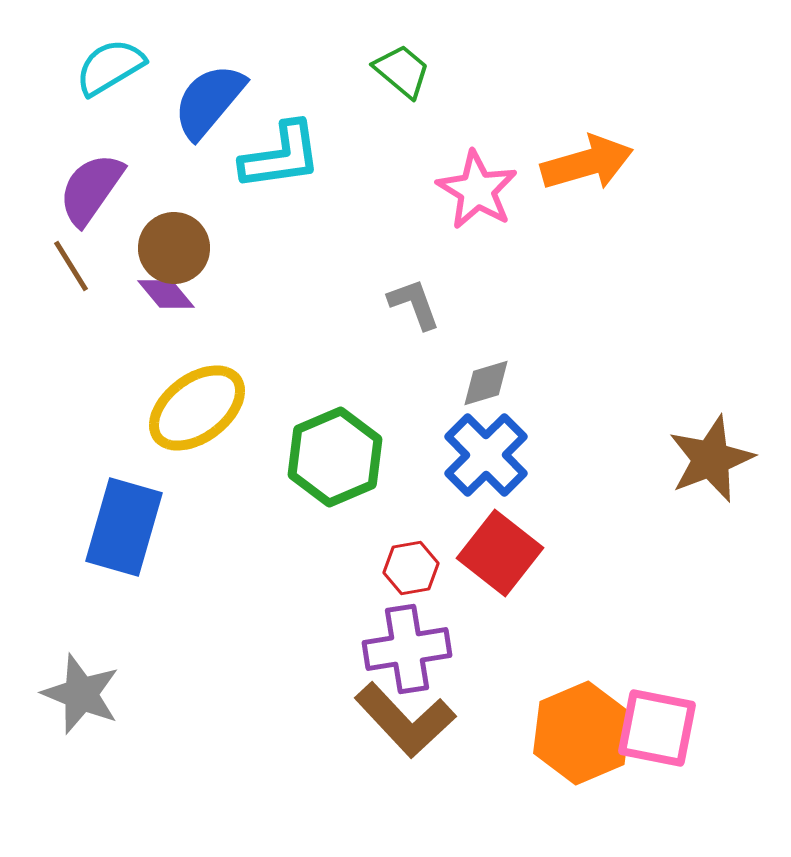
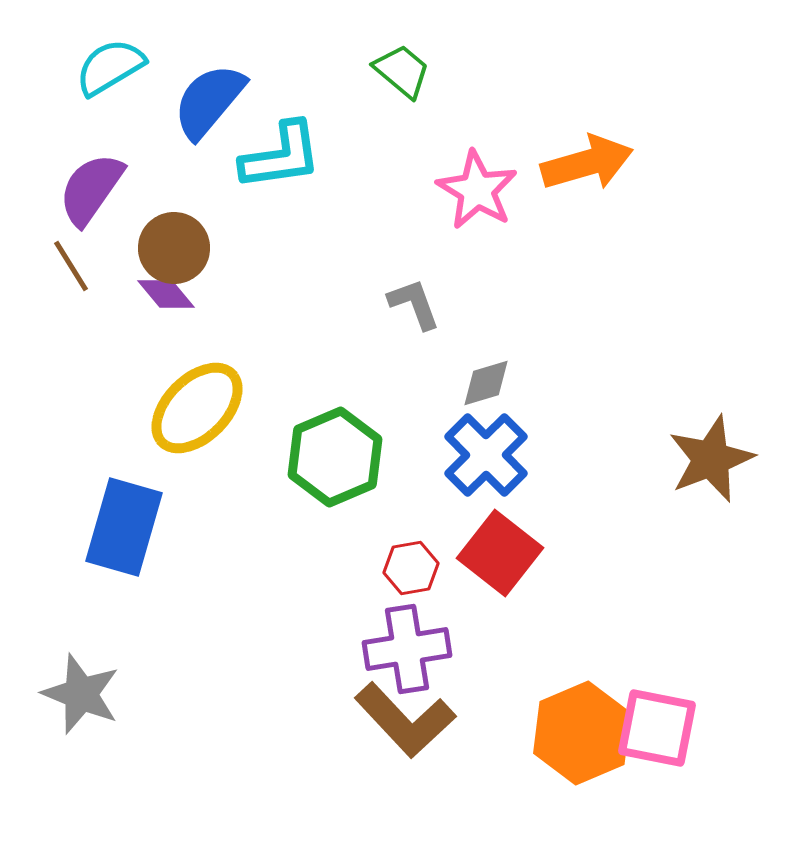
yellow ellipse: rotated 8 degrees counterclockwise
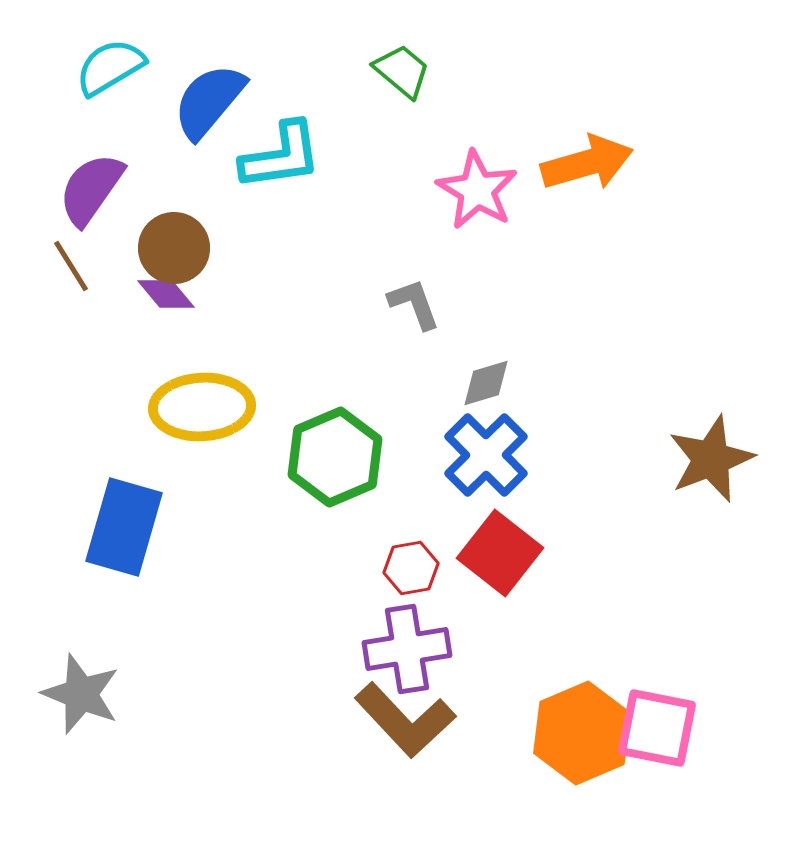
yellow ellipse: moved 5 px right, 1 px up; rotated 42 degrees clockwise
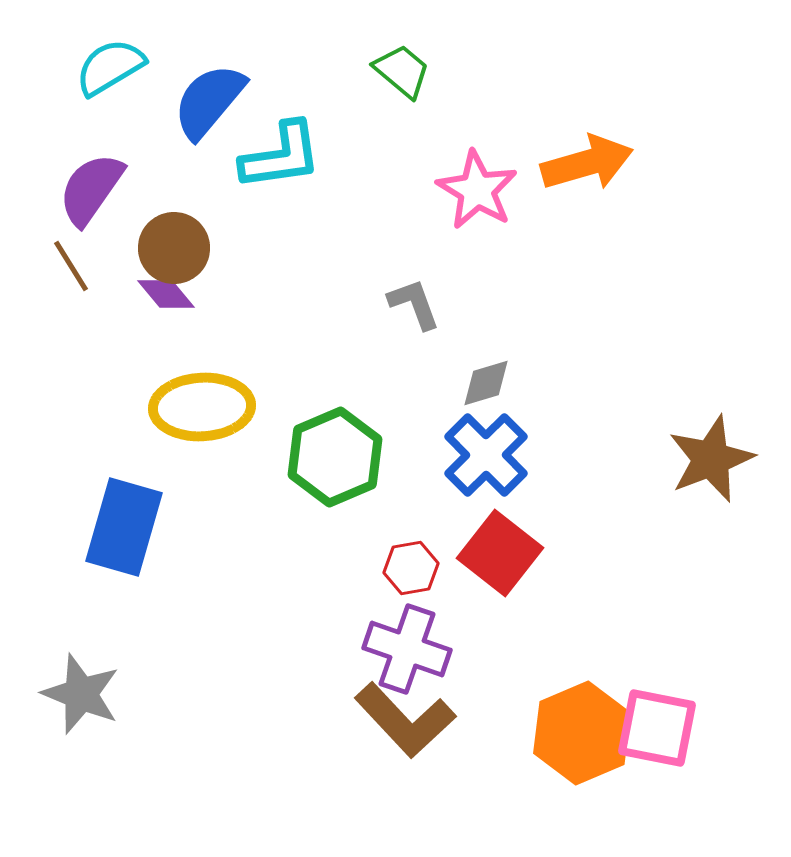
purple cross: rotated 28 degrees clockwise
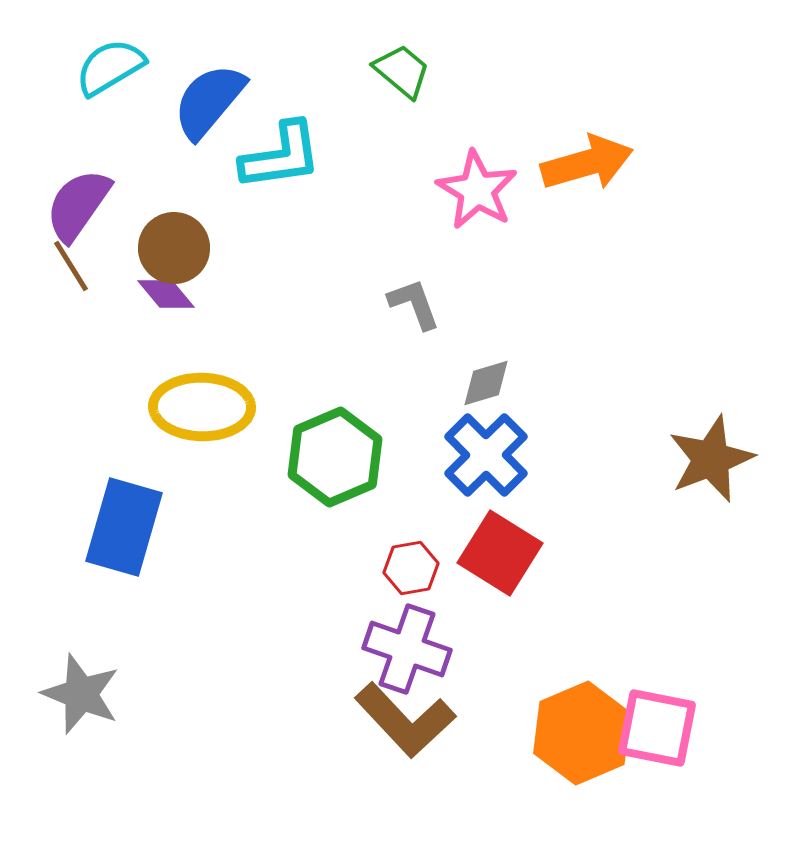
purple semicircle: moved 13 px left, 16 px down
yellow ellipse: rotated 4 degrees clockwise
red square: rotated 6 degrees counterclockwise
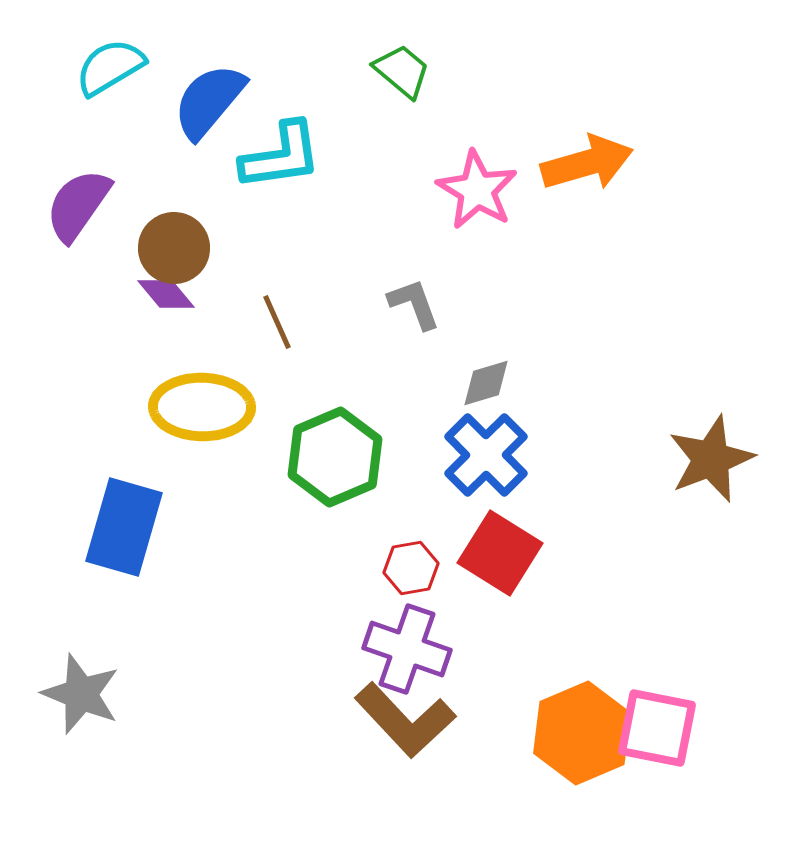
brown line: moved 206 px right, 56 px down; rotated 8 degrees clockwise
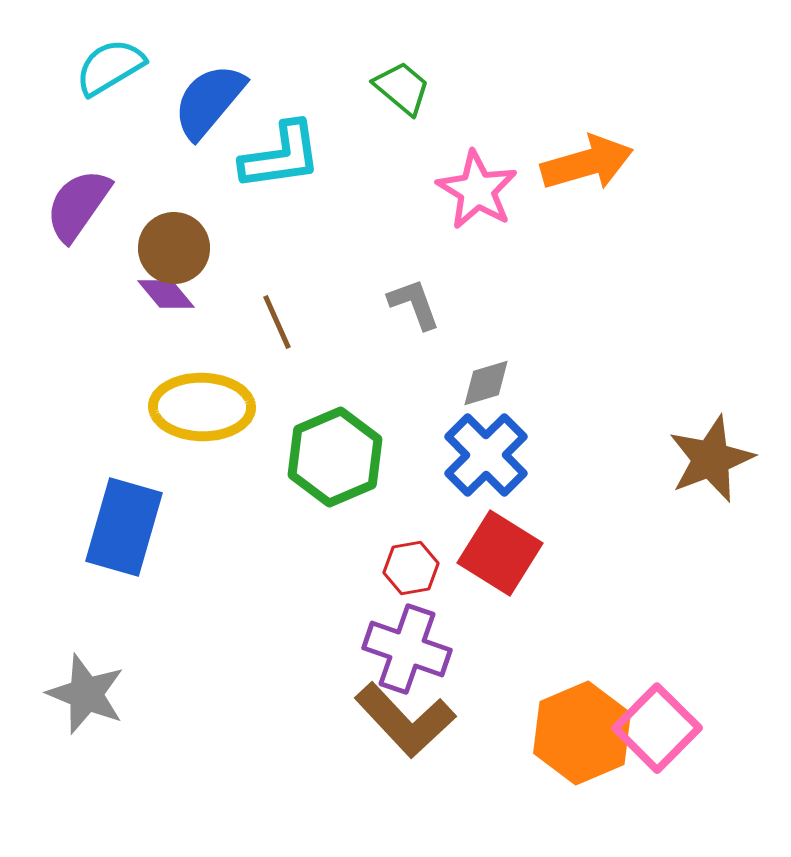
green trapezoid: moved 17 px down
gray star: moved 5 px right
pink square: rotated 34 degrees clockwise
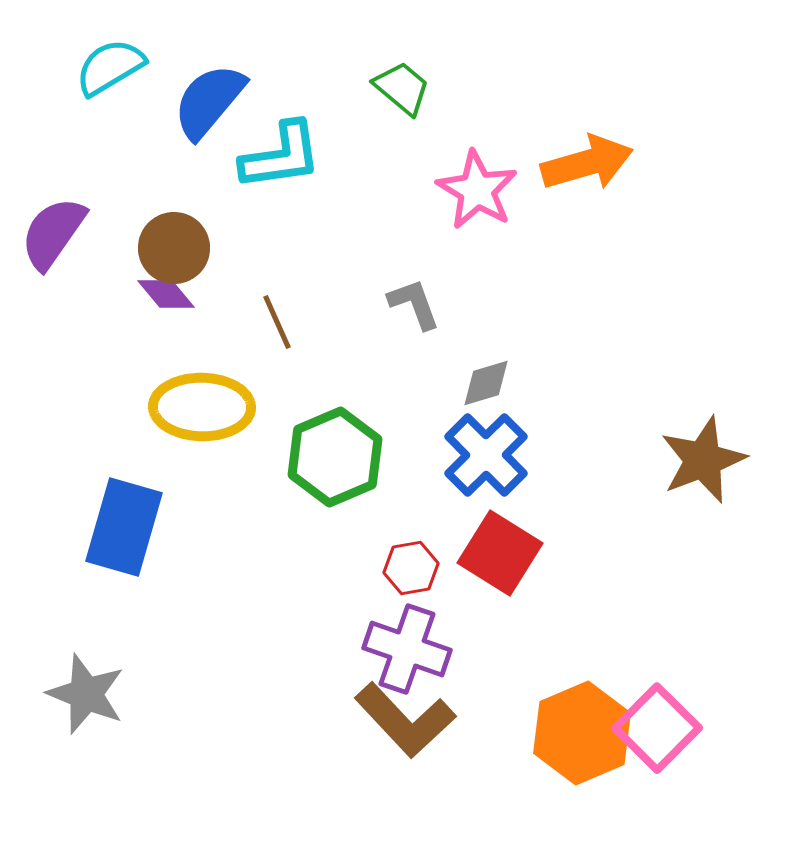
purple semicircle: moved 25 px left, 28 px down
brown star: moved 8 px left, 1 px down
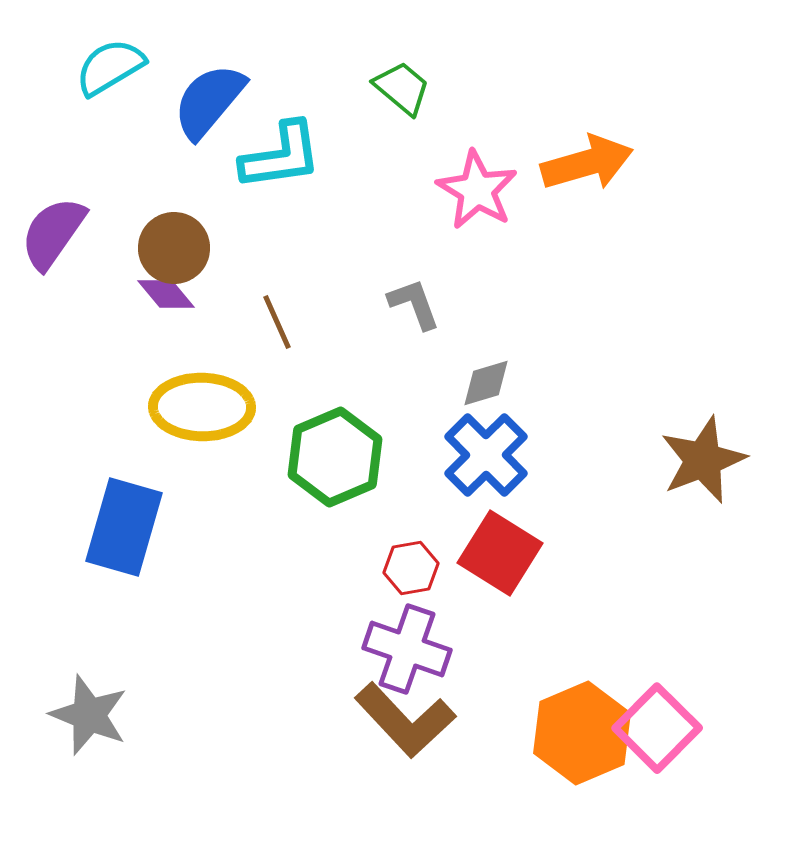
gray star: moved 3 px right, 21 px down
